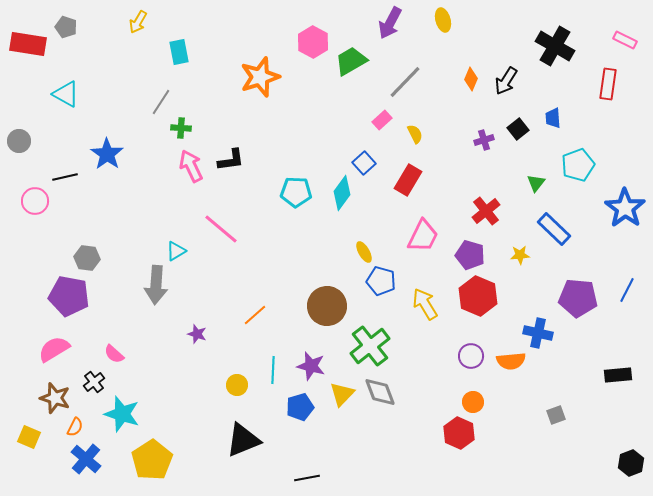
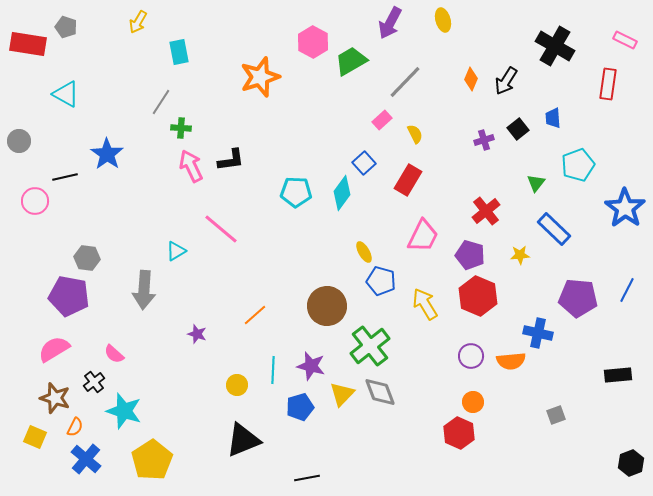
gray arrow at (156, 285): moved 12 px left, 5 px down
cyan star at (122, 414): moved 2 px right, 3 px up
yellow square at (29, 437): moved 6 px right
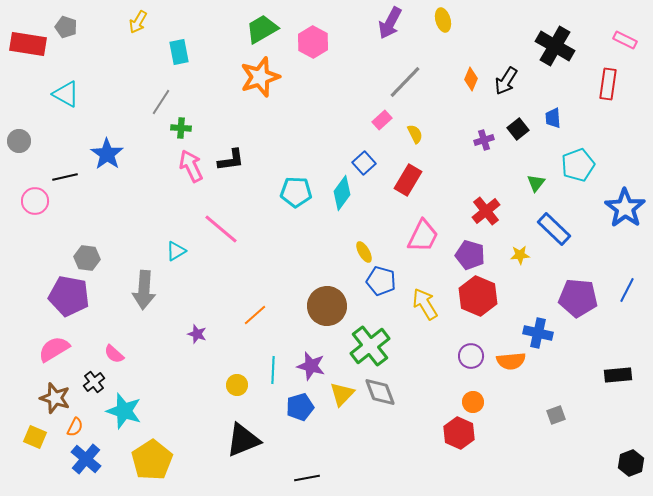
green trapezoid at (351, 61): moved 89 px left, 32 px up
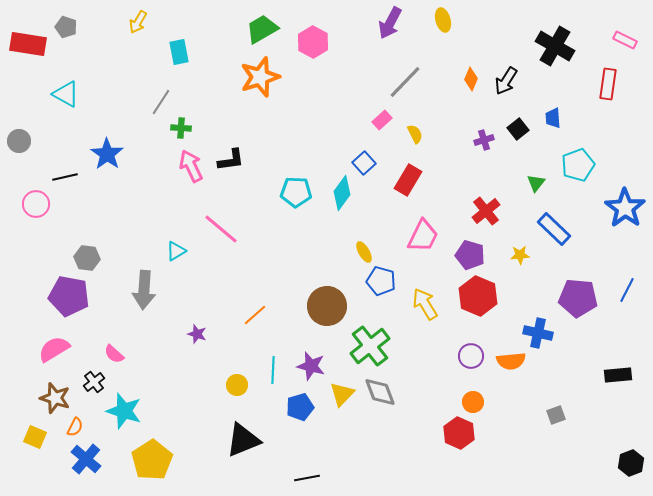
pink circle at (35, 201): moved 1 px right, 3 px down
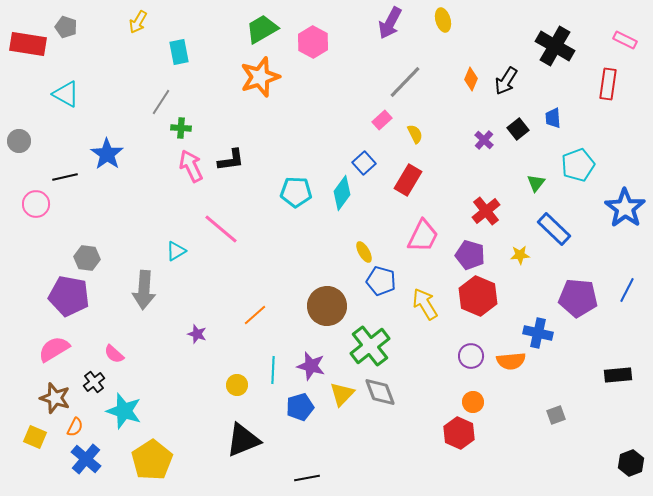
purple cross at (484, 140): rotated 30 degrees counterclockwise
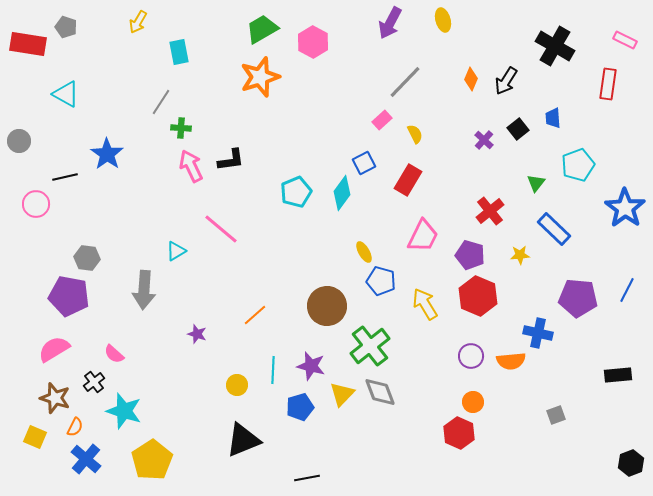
blue square at (364, 163): rotated 15 degrees clockwise
cyan pentagon at (296, 192): rotated 24 degrees counterclockwise
red cross at (486, 211): moved 4 px right
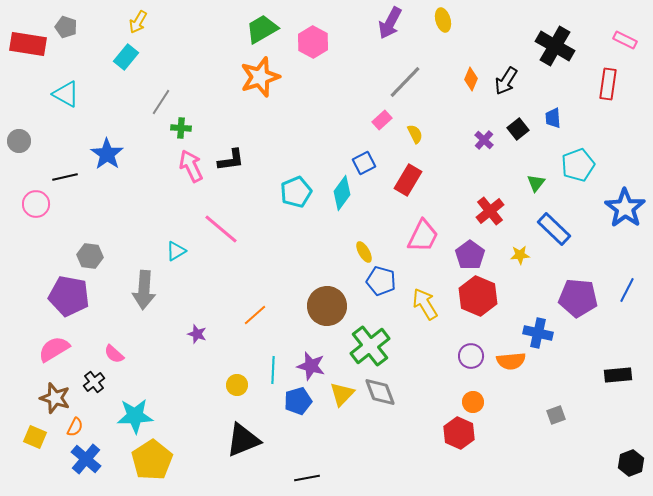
cyan rectangle at (179, 52): moved 53 px left, 5 px down; rotated 50 degrees clockwise
purple pentagon at (470, 255): rotated 20 degrees clockwise
gray hexagon at (87, 258): moved 3 px right, 2 px up
blue pentagon at (300, 407): moved 2 px left, 6 px up
cyan star at (124, 411): moved 11 px right, 5 px down; rotated 21 degrees counterclockwise
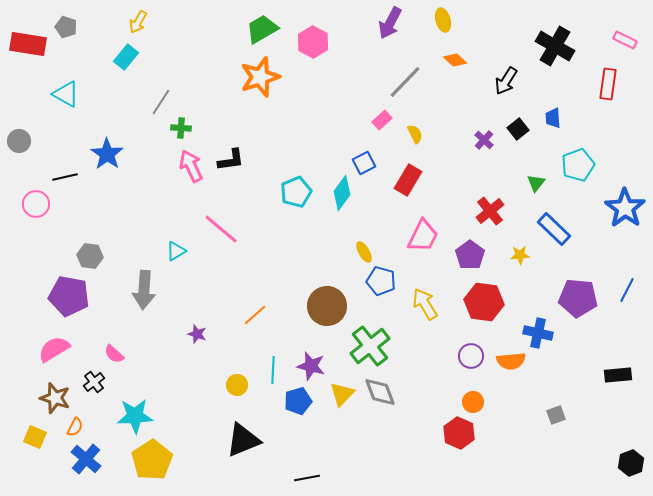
orange diamond at (471, 79): moved 16 px left, 19 px up; rotated 70 degrees counterclockwise
red hexagon at (478, 296): moved 6 px right, 6 px down; rotated 15 degrees counterclockwise
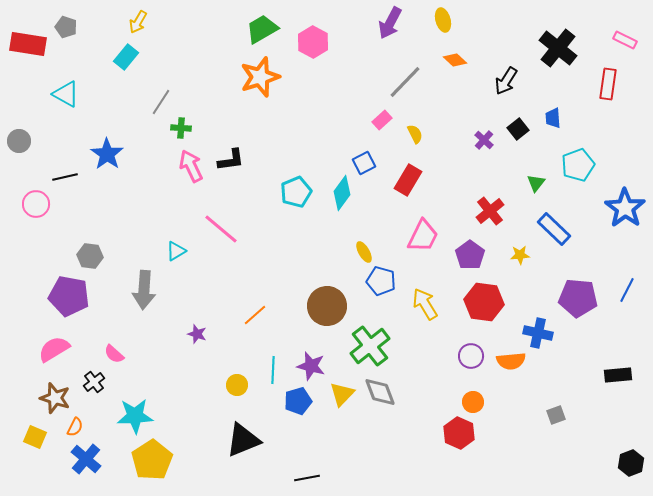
black cross at (555, 46): moved 3 px right, 2 px down; rotated 9 degrees clockwise
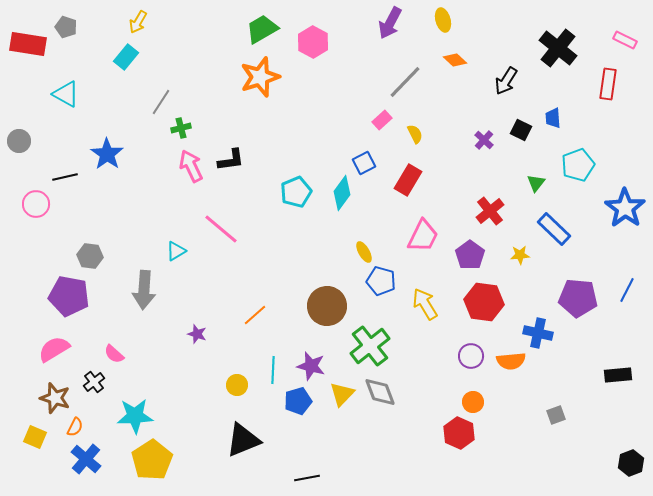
green cross at (181, 128): rotated 18 degrees counterclockwise
black square at (518, 129): moved 3 px right, 1 px down; rotated 25 degrees counterclockwise
